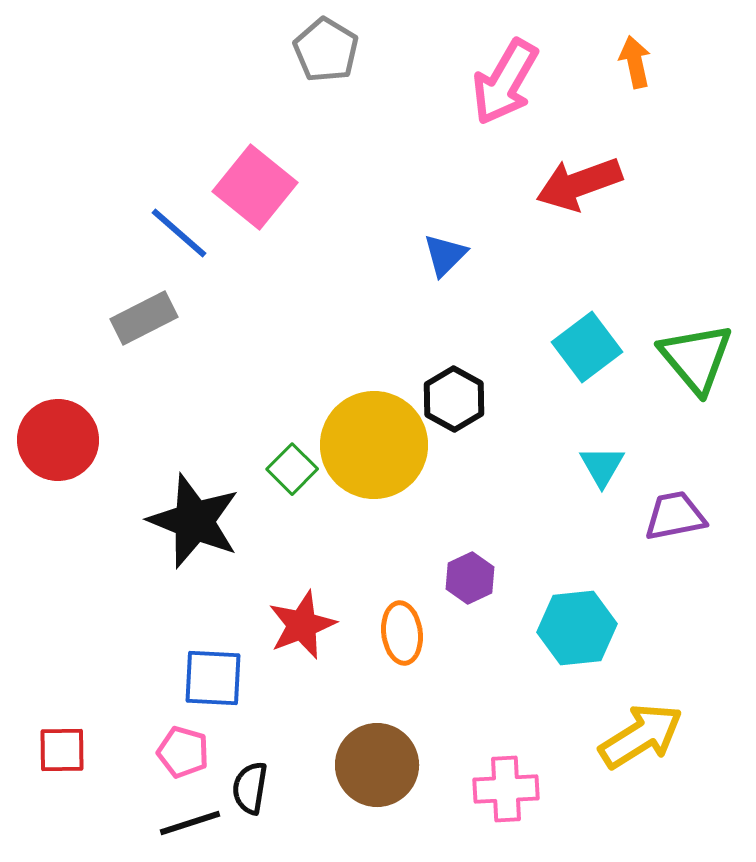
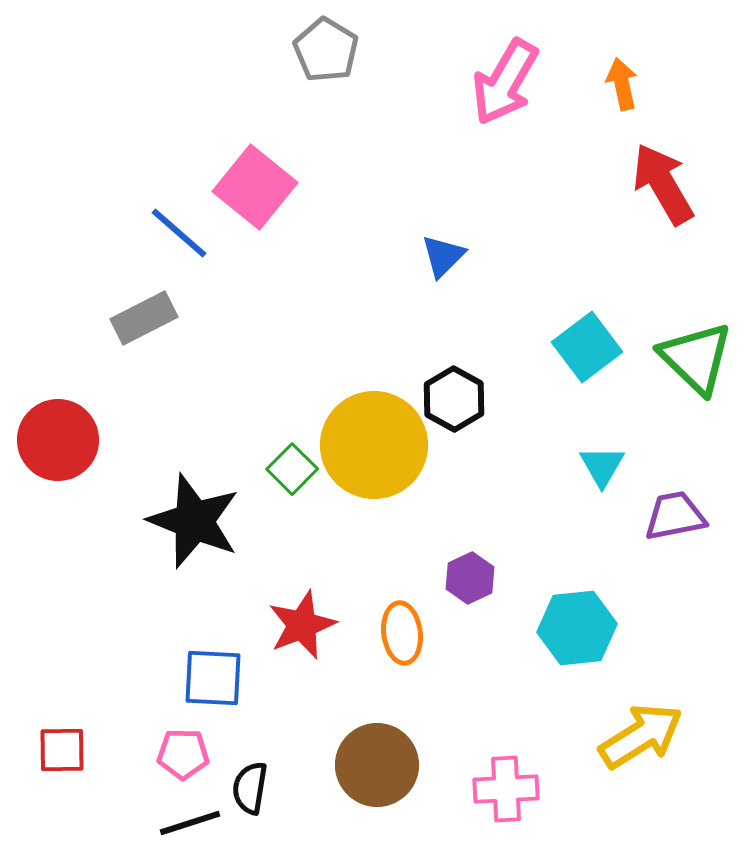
orange arrow: moved 13 px left, 22 px down
red arrow: moved 84 px right; rotated 80 degrees clockwise
blue triangle: moved 2 px left, 1 px down
green triangle: rotated 6 degrees counterclockwise
pink pentagon: moved 2 px down; rotated 15 degrees counterclockwise
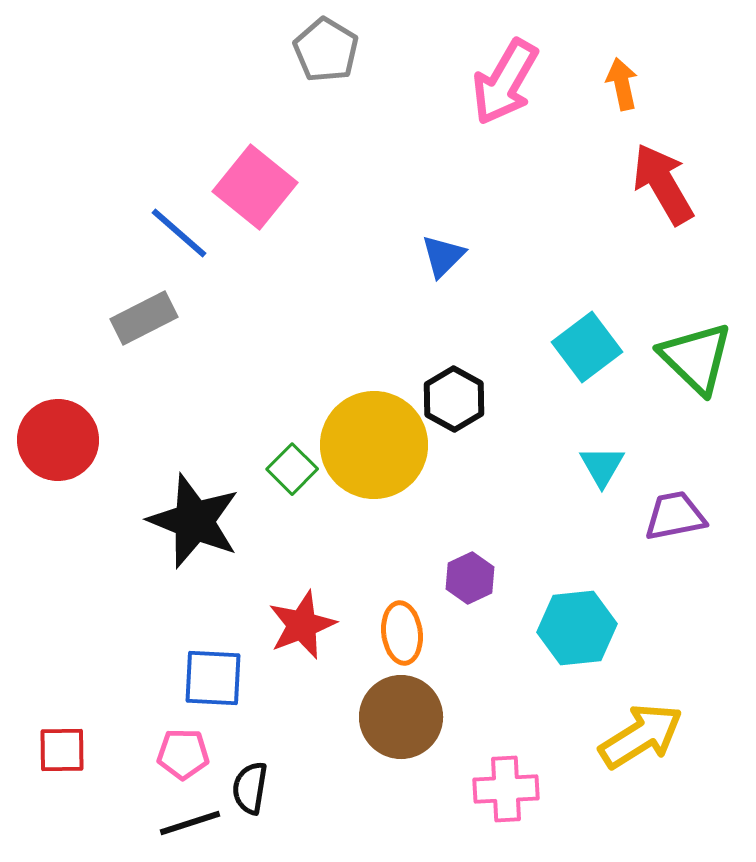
brown circle: moved 24 px right, 48 px up
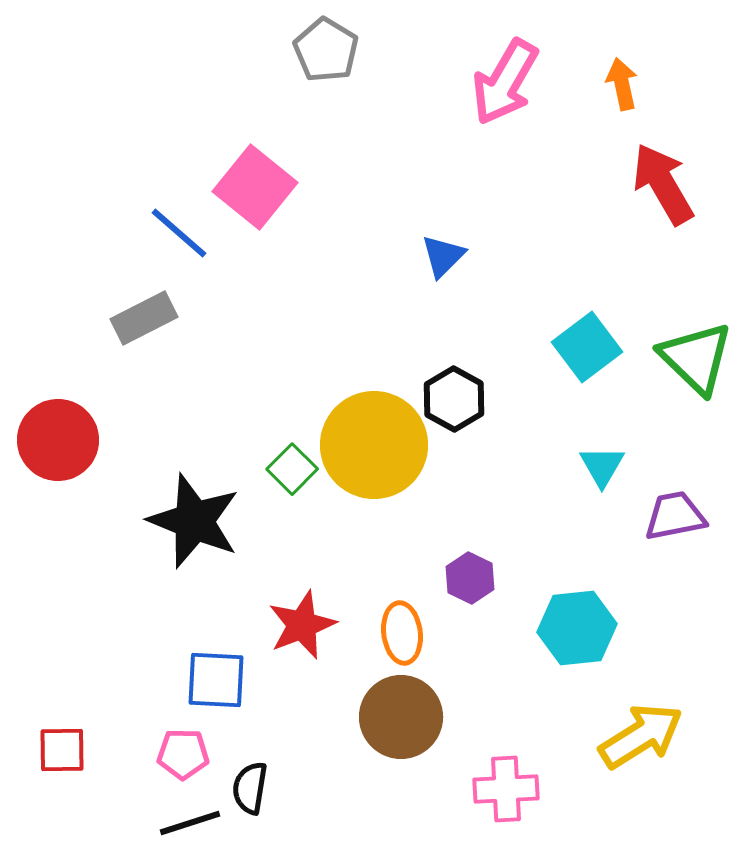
purple hexagon: rotated 9 degrees counterclockwise
blue square: moved 3 px right, 2 px down
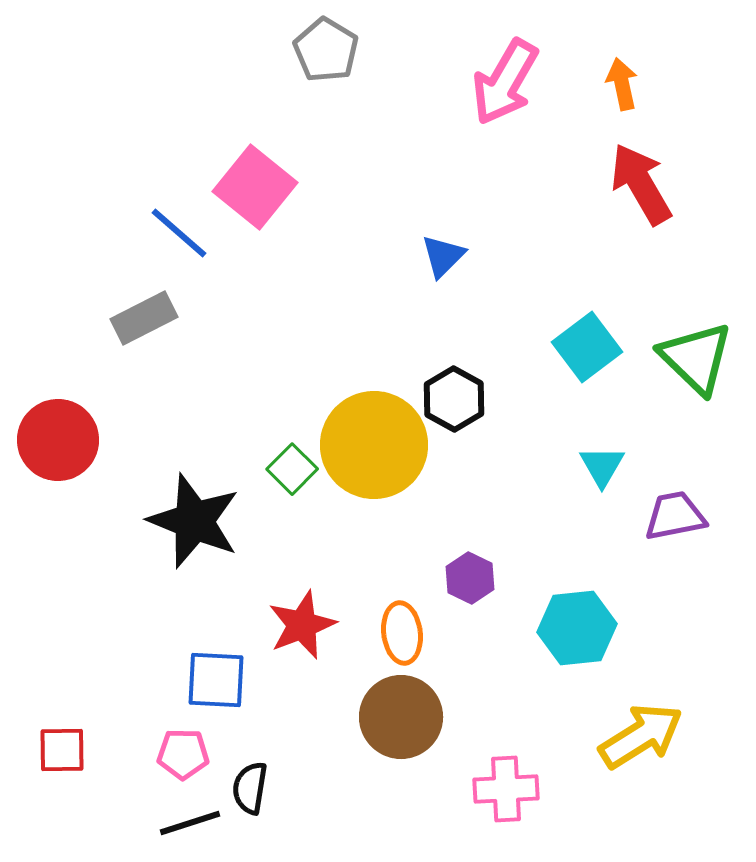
red arrow: moved 22 px left
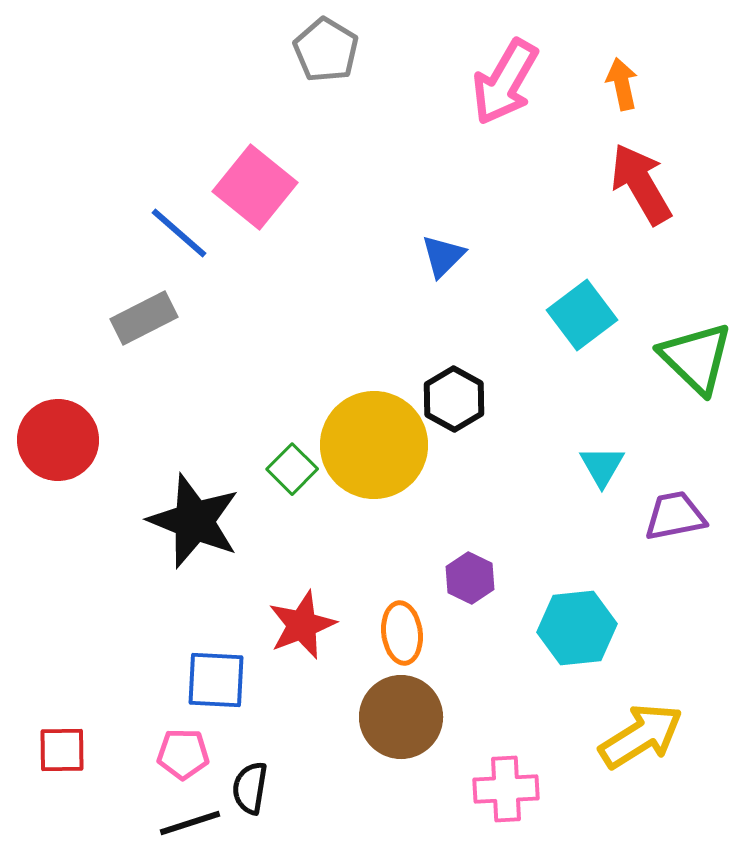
cyan square: moved 5 px left, 32 px up
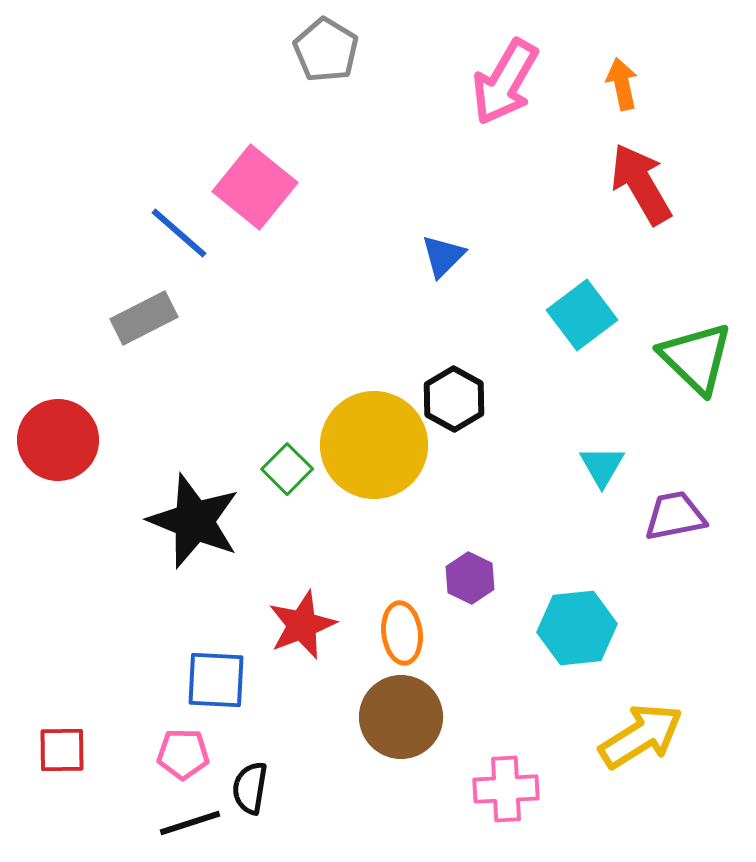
green square: moved 5 px left
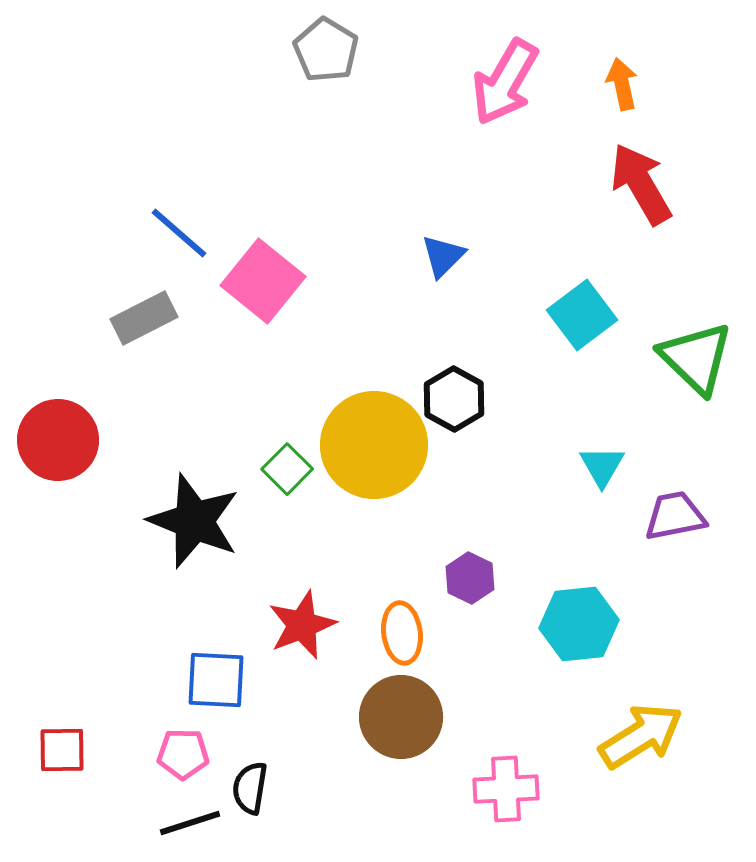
pink square: moved 8 px right, 94 px down
cyan hexagon: moved 2 px right, 4 px up
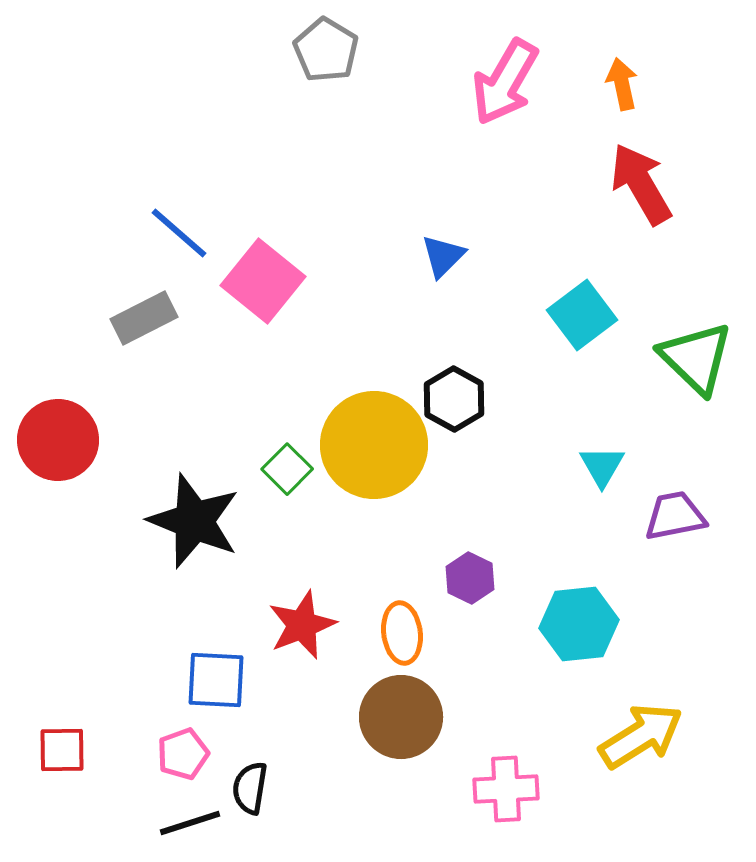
pink pentagon: rotated 21 degrees counterclockwise
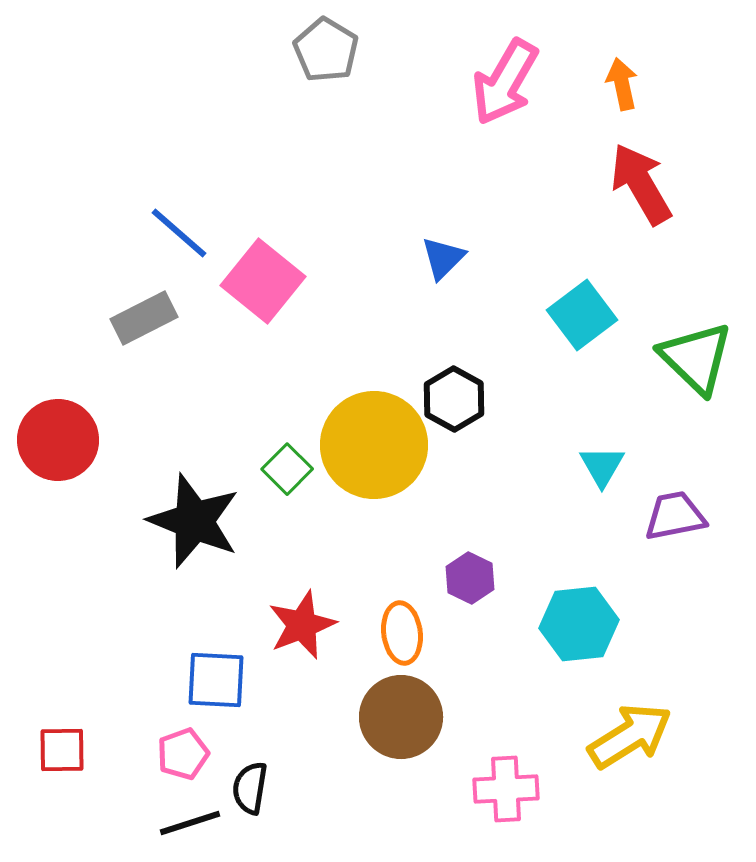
blue triangle: moved 2 px down
yellow arrow: moved 11 px left
